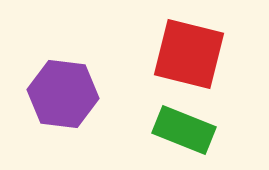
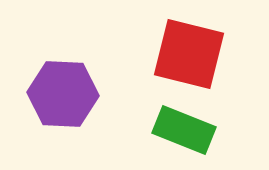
purple hexagon: rotated 4 degrees counterclockwise
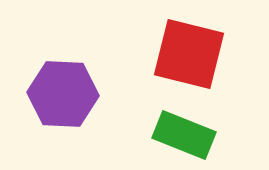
green rectangle: moved 5 px down
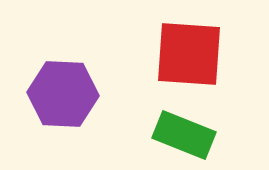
red square: rotated 10 degrees counterclockwise
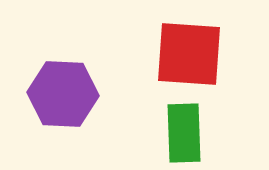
green rectangle: moved 2 px up; rotated 66 degrees clockwise
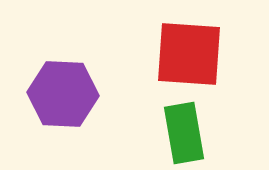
green rectangle: rotated 8 degrees counterclockwise
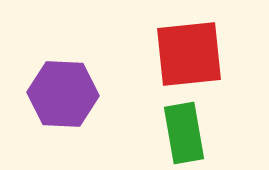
red square: rotated 10 degrees counterclockwise
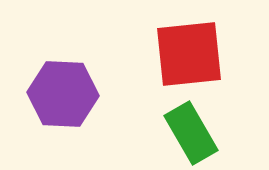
green rectangle: moved 7 px right; rotated 20 degrees counterclockwise
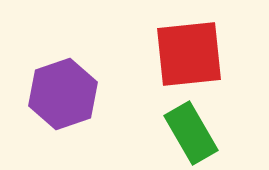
purple hexagon: rotated 22 degrees counterclockwise
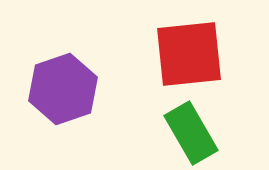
purple hexagon: moved 5 px up
